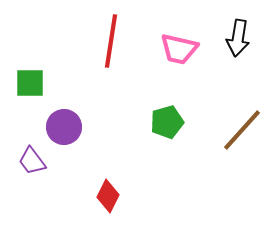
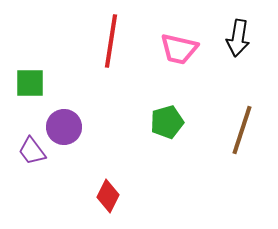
brown line: rotated 24 degrees counterclockwise
purple trapezoid: moved 10 px up
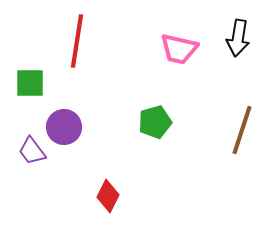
red line: moved 34 px left
green pentagon: moved 12 px left
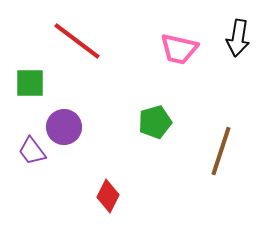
red line: rotated 62 degrees counterclockwise
brown line: moved 21 px left, 21 px down
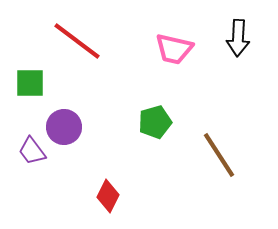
black arrow: rotated 6 degrees counterclockwise
pink trapezoid: moved 5 px left
brown line: moved 2 px left, 4 px down; rotated 51 degrees counterclockwise
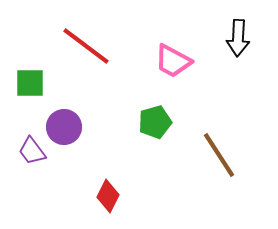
red line: moved 9 px right, 5 px down
pink trapezoid: moved 1 px left, 12 px down; rotated 15 degrees clockwise
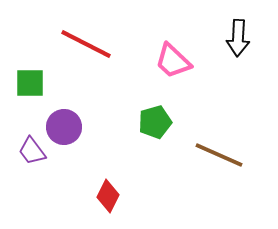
red line: moved 2 px up; rotated 10 degrees counterclockwise
pink trapezoid: rotated 15 degrees clockwise
brown line: rotated 33 degrees counterclockwise
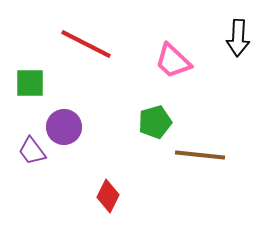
brown line: moved 19 px left; rotated 18 degrees counterclockwise
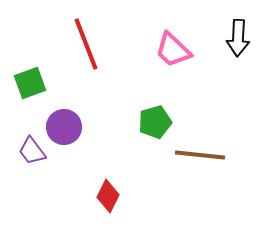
red line: rotated 42 degrees clockwise
pink trapezoid: moved 11 px up
green square: rotated 20 degrees counterclockwise
